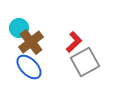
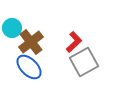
cyan circle: moved 7 px left
gray square: moved 1 px left
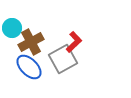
brown cross: rotated 10 degrees clockwise
gray square: moved 21 px left, 3 px up
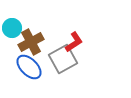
red L-shape: rotated 10 degrees clockwise
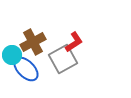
cyan circle: moved 27 px down
brown cross: moved 2 px right
blue ellipse: moved 3 px left, 2 px down
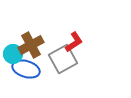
brown cross: moved 2 px left, 3 px down
cyan circle: moved 1 px right, 1 px up
blue ellipse: rotated 28 degrees counterclockwise
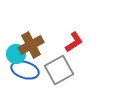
cyan circle: moved 3 px right
gray square: moved 4 px left, 11 px down
blue ellipse: moved 1 px left, 1 px down
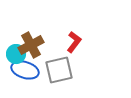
red L-shape: rotated 20 degrees counterclockwise
gray square: rotated 16 degrees clockwise
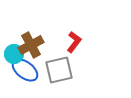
cyan circle: moved 2 px left
blue ellipse: rotated 20 degrees clockwise
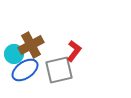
red L-shape: moved 9 px down
blue ellipse: rotated 72 degrees counterclockwise
